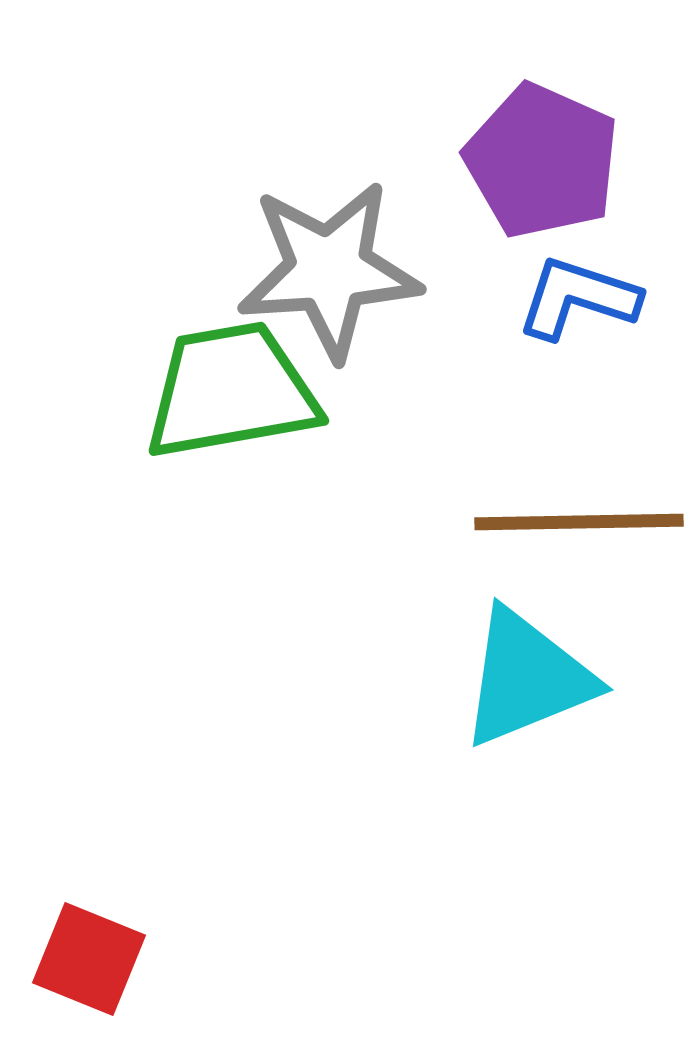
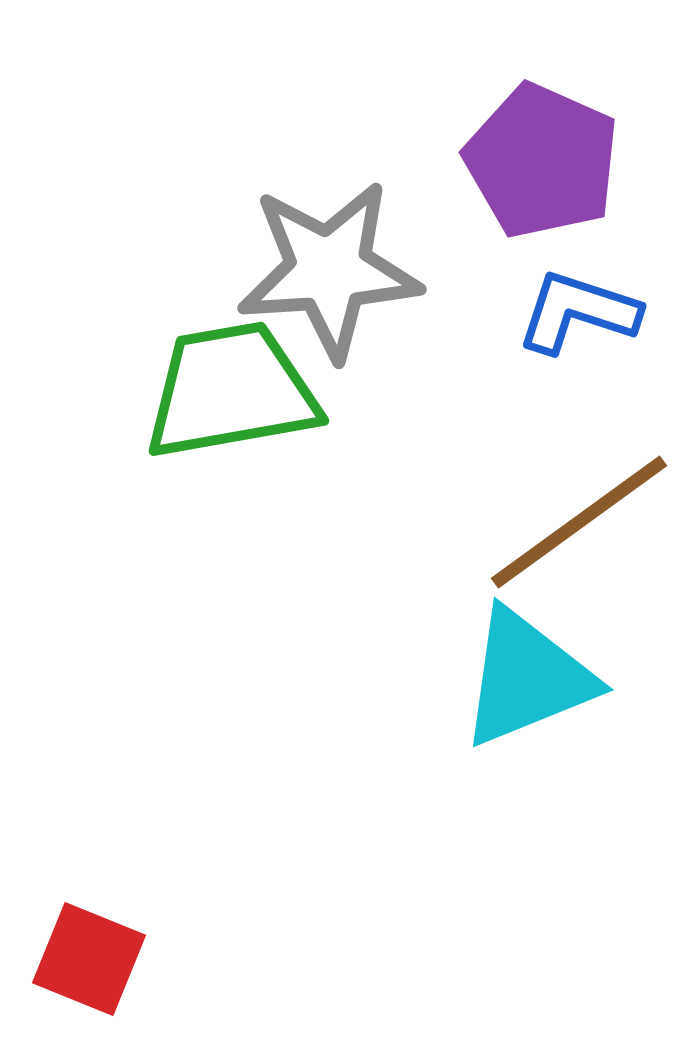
blue L-shape: moved 14 px down
brown line: rotated 35 degrees counterclockwise
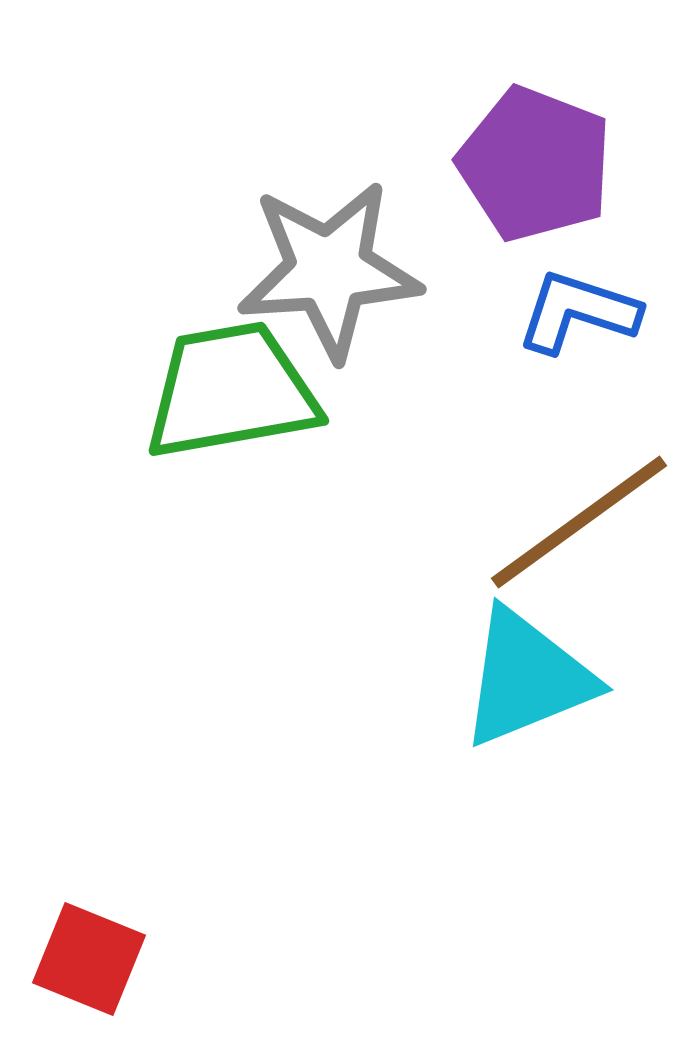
purple pentagon: moved 7 px left, 3 px down; rotated 3 degrees counterclockwise
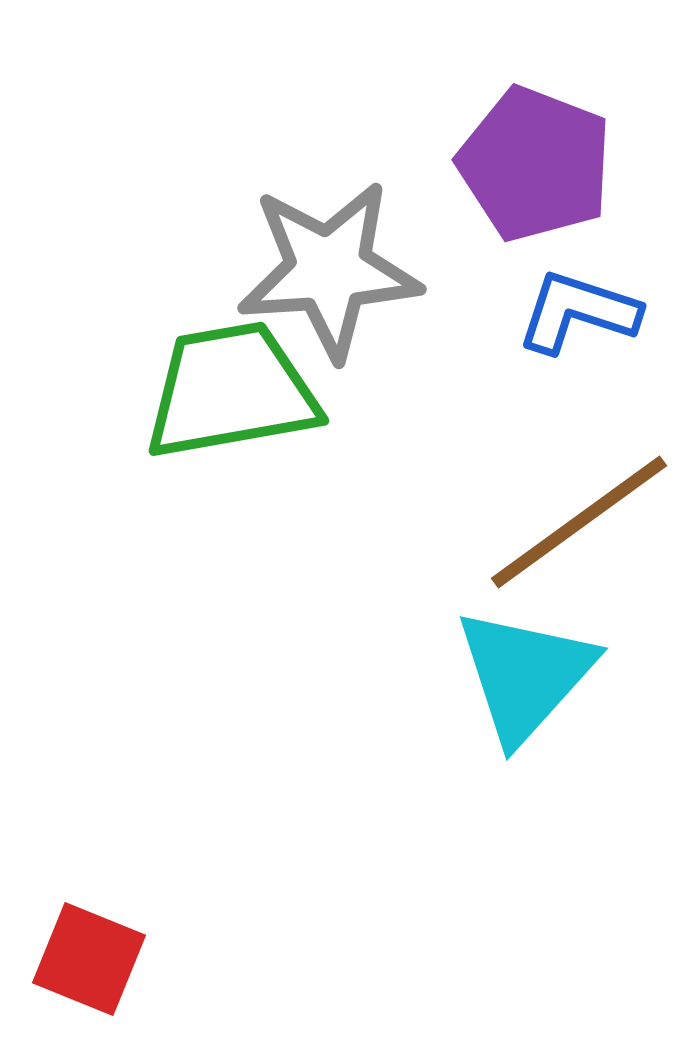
cyan triangle: moved 2 px left, 3 px up; rotated 26 degrees counterclockwise
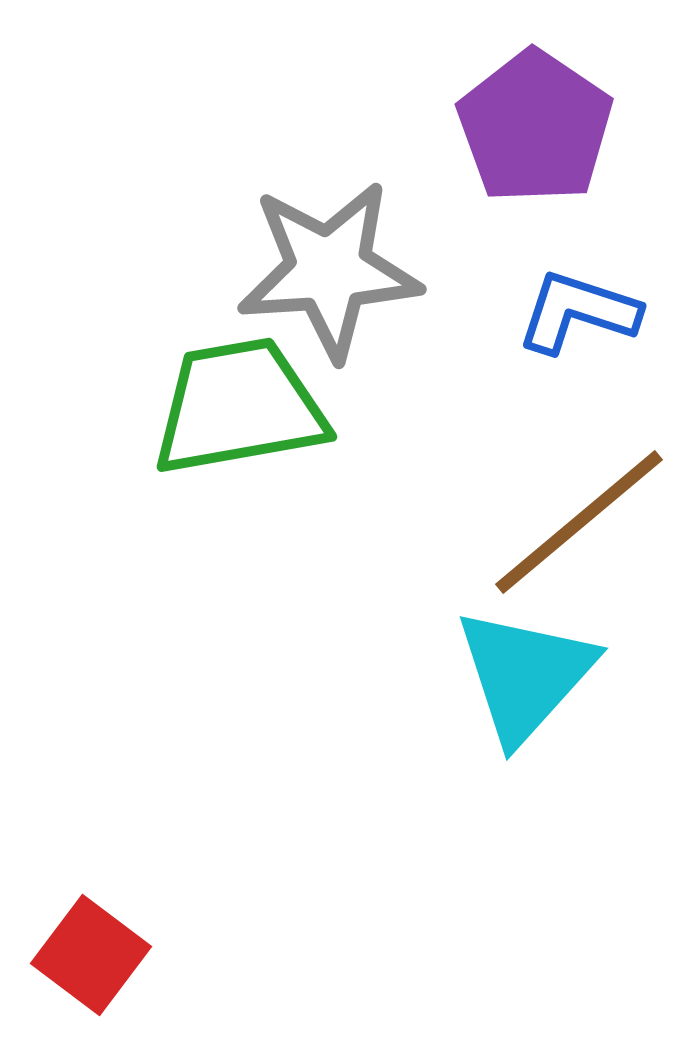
purple pentagon: moved 37 px up; rotated 13 degrees clockwise
green trapezoid: moved 8 px right, 16 px down
brown line: rotated 4 degrees counterclockwise
red square: moved 2 px right, 4 px up; rotated 15 degrees clockwise
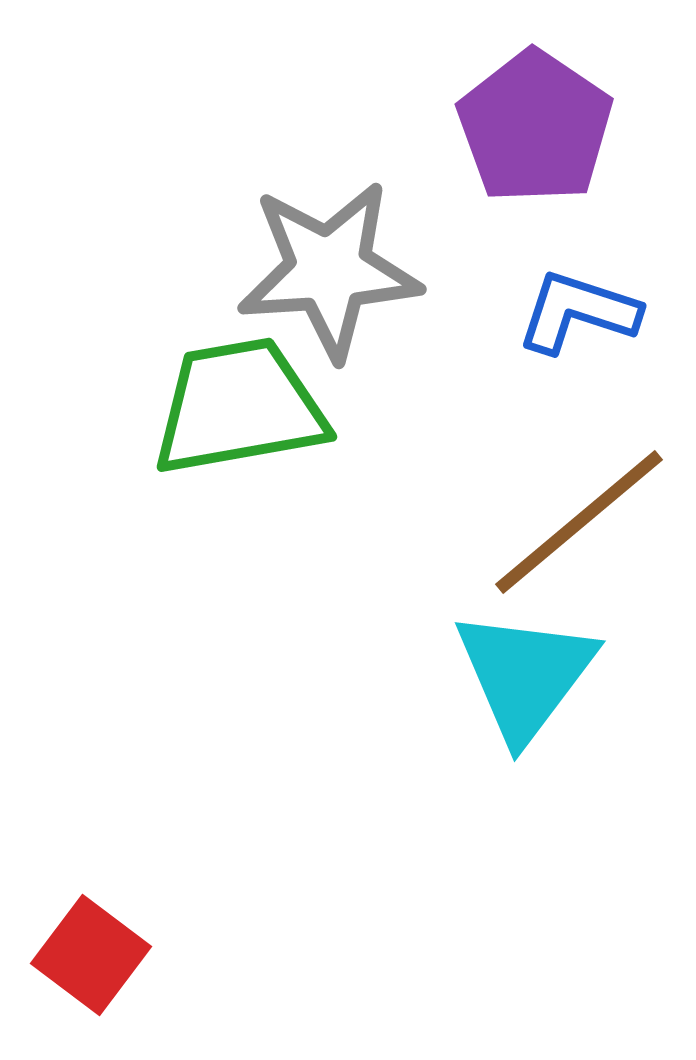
cyan triangle: rotated 5 degrees counterclockwise
